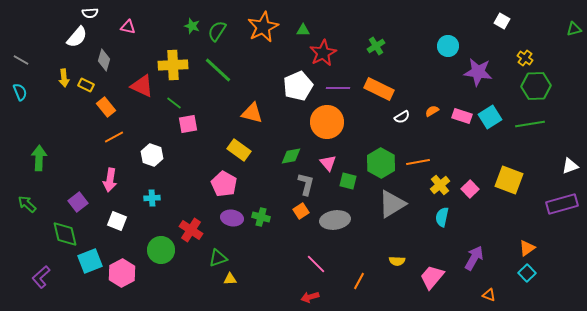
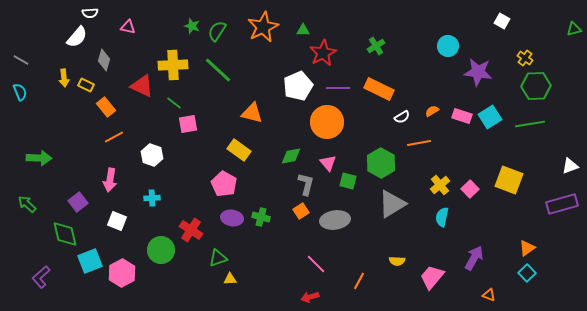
green arrow at (39, 158): rotated 90 degrees clockwise
orange line at (418, 162): moved 1 px right, 19 px up
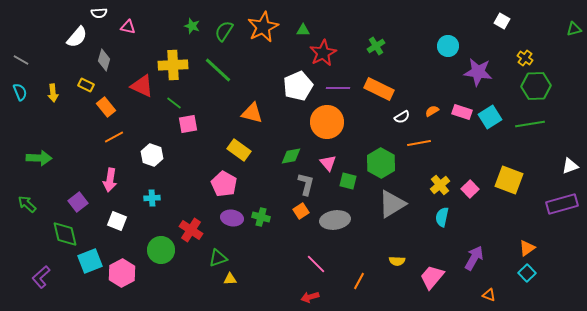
white semicircle at (90, 13): moved 9 px right
green semicircle at (217, 31): moved 7 px right
yellow arrow at (64, 78): moved 11 px left, 15 px down
pink rectangle at (462, 116): moved 4 px up
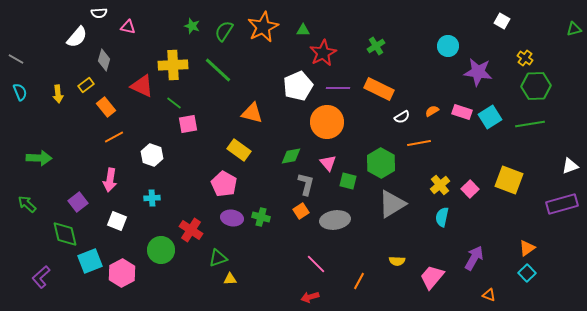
gray line at (21, 60): moved 5 px left, 1 px up
yellow rectangle at (86, 85): rotated 63 degrees counterclockwise
yellow arrow at (53, 93): moved 5 px right, 1 px down
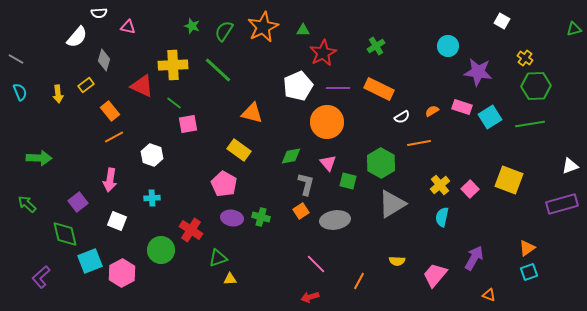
orange rectangle at (106, 107): moved 4 px right, 4 px down
pink rectangle at (462, 112): moved 5 px up
cyan square at (527, 273): moved 2 px right, 1 px up; rotated 24 degrees clockwise
pink trapezoid at (432, 277): moved 3 px right, 2 px up
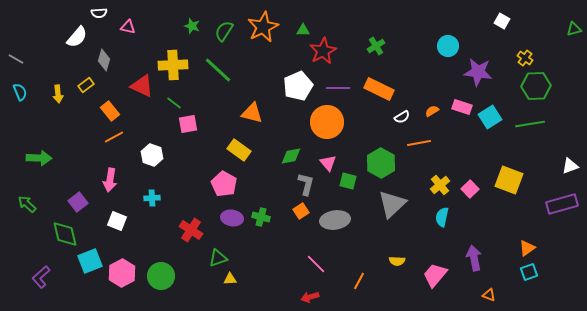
red star at (323, 53): moved 2 px up
gray triangle at (392, 204): rotated 12 degrees counterclockwise
green circle at (161, 250): moved 26 px down
purple arrow at (474, 258): rotated 40 degrees counterclockwise
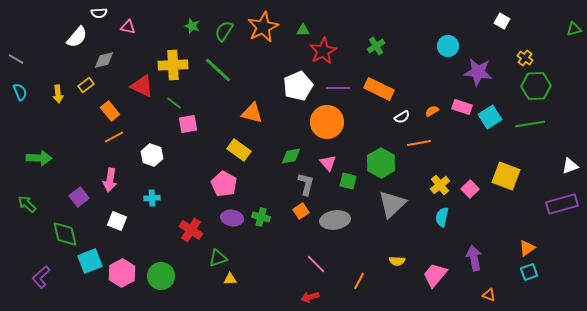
gray diamond at (104, 60): rotated 60 degrees clockwise
yellow square at (509, 180): moved 3 px left, 4 px up
purple square at (78, 202): moved 1 px right, 5 px up
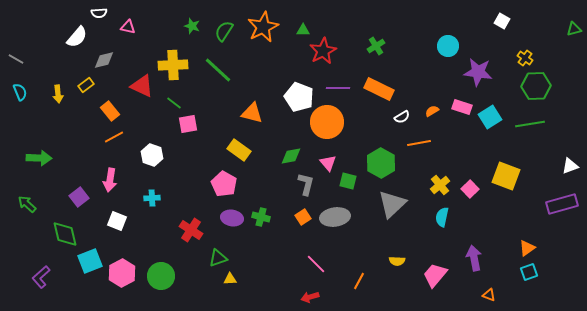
white pentagon at (298, 86): moved 1 px right, 11 px down; rotated 28 degrees counterclockwise
orange square at (301, 211): moved 2 px right, 6 px down
gray ellipse at (335, 220): moved 3 px up
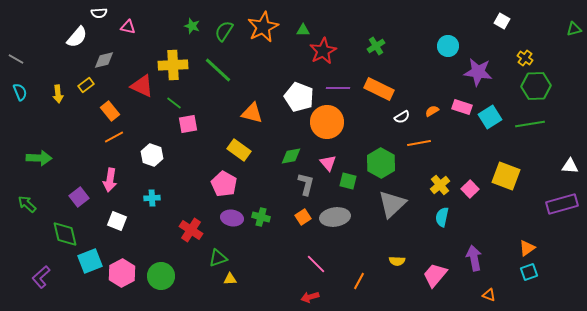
white triangle at (570, 166): rotated 24 degrees clockwise
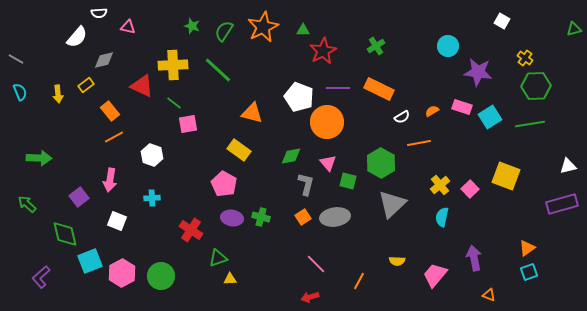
white triangle at (570, 166): moved 2 px left; rotated 18 degrees counterclockwise
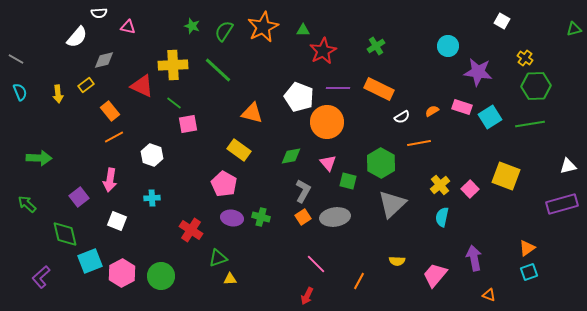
gray L-shape at (306, 184): moved 3 px left, 7 px down; rotated 15 degrees clockwise
red arrow at (310, 297): moved 3 px left, 1 px up; rotated 48 degrees counterclockwise
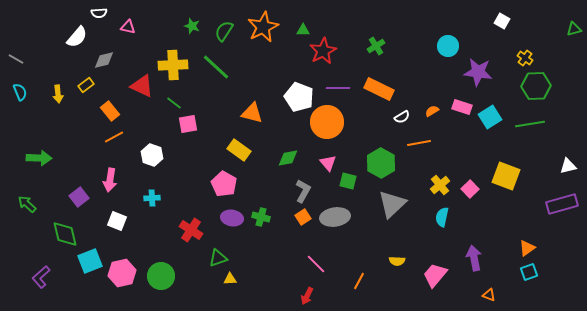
green line at (218, 70): moved 2 px left, 3 px up
green diamond at (291, 156): moved 3 px left, 2 px down
pink hexagon at (122, 273): rotated 16 degrees clockwise
